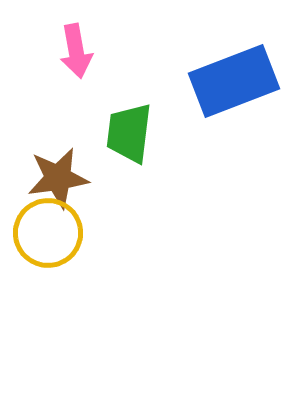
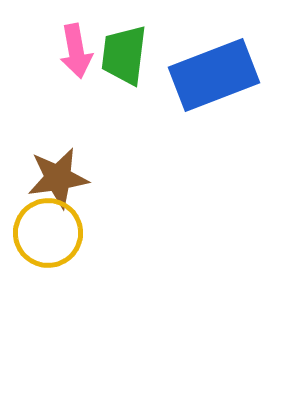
blue rectangle: moved 20 px left, 6 px up
green trapezoid: moved 5 px left, 78 px up
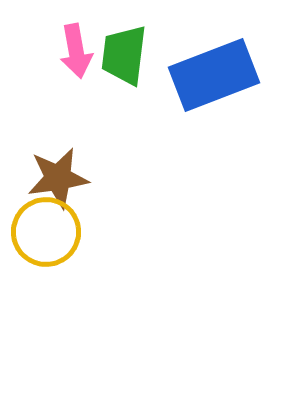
yellow circle: moved 2 px left, 1 px up
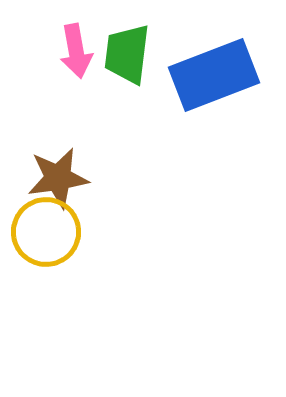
green trapezoid: moved 3 px right, 1 px up
